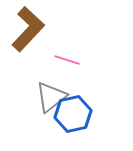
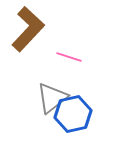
pink line: moved 2 px right, 3 px up
gray triangle: moved 1 px right, 1 px down
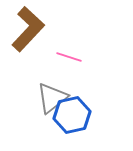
blue hexagon: moved 1 px left, 1 px down
